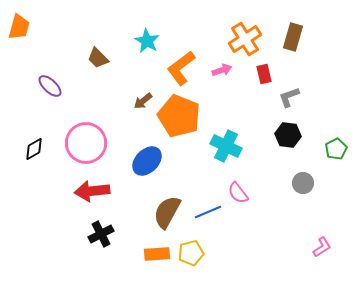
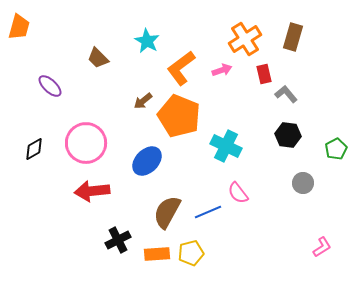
gray L-shape: moved 3 px left, 3 px up; rotated 70 degrees clockwise
black cross: moved 17 px right, 6 px down
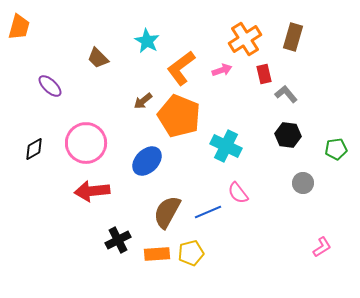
green pentagon: rotated 20 degrees clockwise
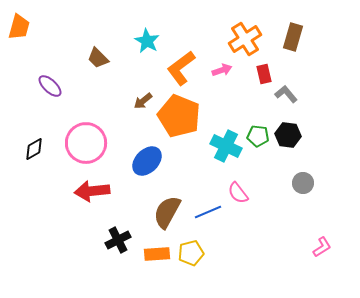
green pentagon: moved 78 px left, 13 px up; rotated 15 degrees clockwise
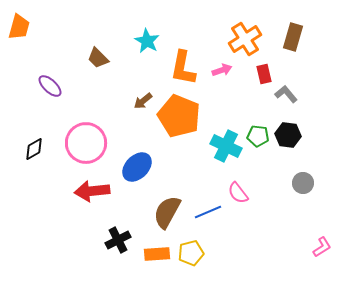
orange L-shape: moved 2 px right; rotated 42 degrees counterclockwise
blue ellipse: moved 10 px left, 6 px down
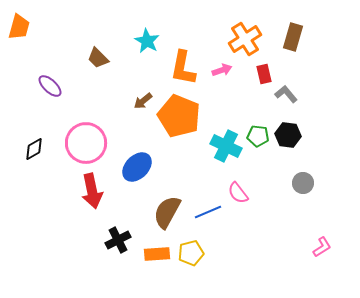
red arrow: rotated 96 degrees counterclockwise
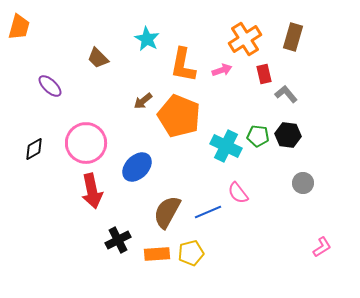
cyan star: moved 2 px up
orange L-shape: moved 3 px up
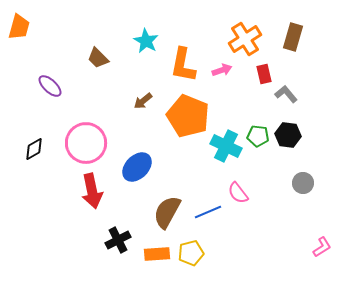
cyan star: moved 1 px left, 2 px down
orange pentagon: moved 9 px right
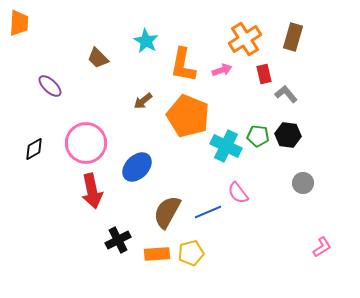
orange trapezoid: moved 4 px up; rotated 12 degrees counterclockwise
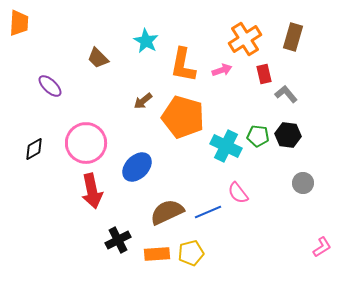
orange pentagon: moved 5 px left, 1 px down; rotated 6 degrees counterclockwise
brown semicircle: rotated 36 degrees clockwise
